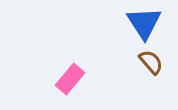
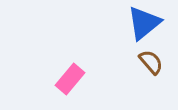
blue triangle: rotated 24 degrees clockwise
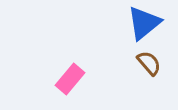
brown semicircle: moved 2 px left, 1 px down
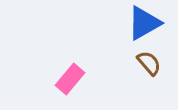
blue triangle: rotated 9 degrees clockwise
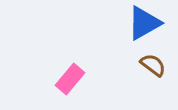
brown semicircle: moved 4 px right, 2 px down; rotated 12 degrees counterclockwise
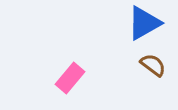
pink rectangle: moved 1 px up
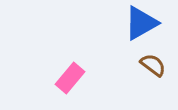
blue triangle: moved 3 px left
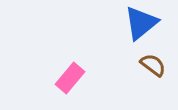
blue triangle: rotated 9 degrees counterclockwise
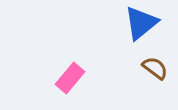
brown semicircle: moved 2 px right, 3 px down
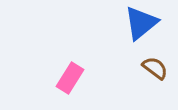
pink rectangle: rotated 8 degrees counterclockwise
